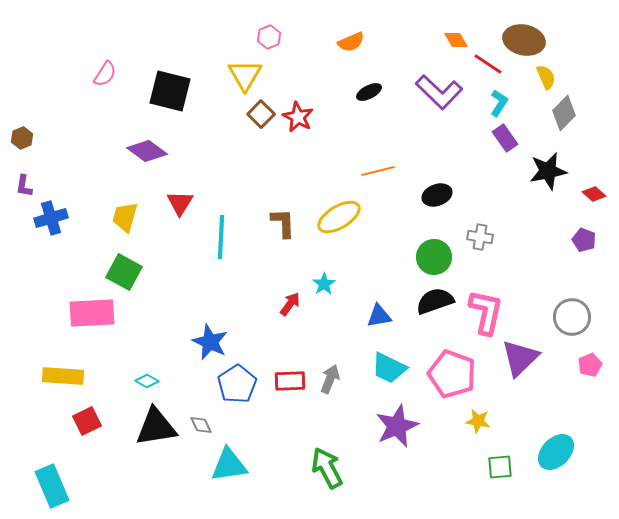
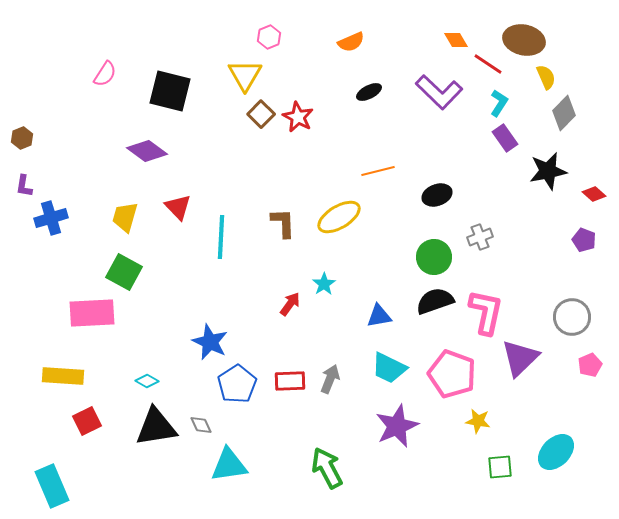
red triangle at (180, 203): moved 2 px left, 4 px down; rotated 16 degrees counterclockwise
gray cross at (480, 237): rotated 30 degrees counterclockwise
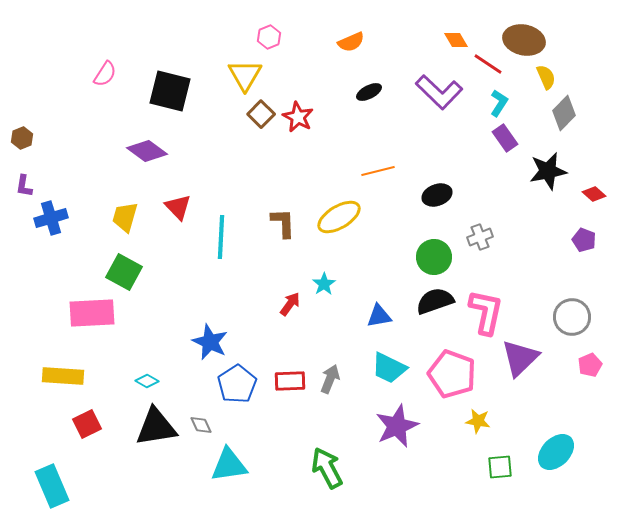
red square at (87, 421): moved 3 px down
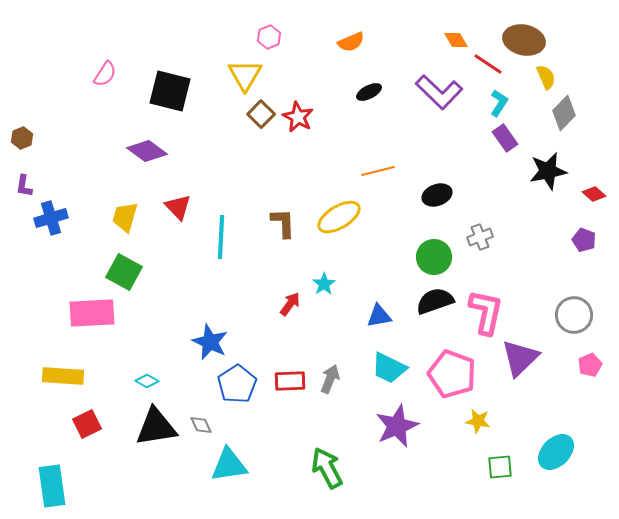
gray circle at (572, 317): moved 2 px right, 2 px up
cyan rectangle at (52, 486): rotated 15 degrees clockwise
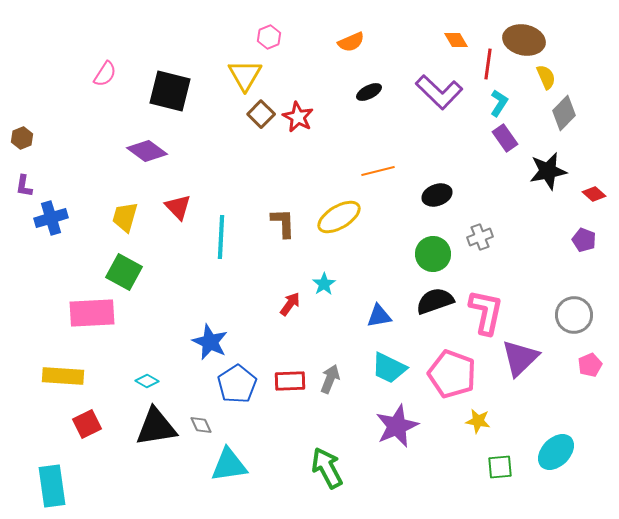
red line at (488, 64): rotated 64 degrees clockwise
green circle at (434, 257): moved 1 px left, 3 px up
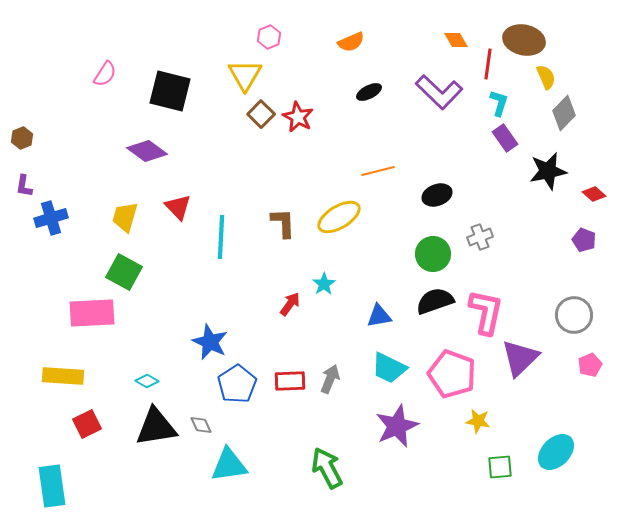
cyan L-shape at (499, 103): rotated 16 degrees counterclockwise
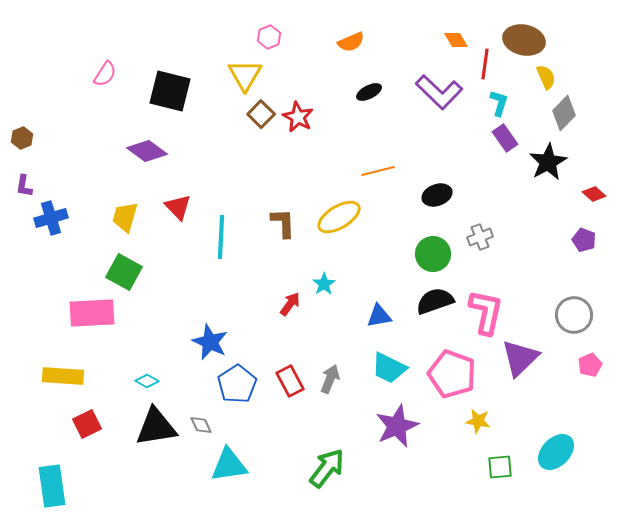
red line at (488, 64): moved 3 px left
black star at (548, 171): moved 9 px up; rotated 18 degrees counterclockwise
red rectangle at (290, 381): rotated 64 degrees clockwise
green arrow at (327, 468): rotated 66 degrees clockwise
